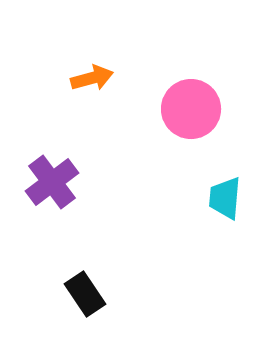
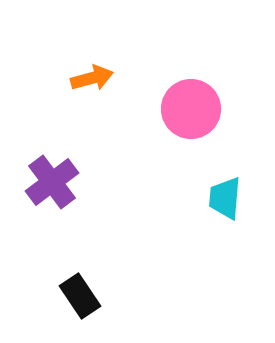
black rectangle: moved 5 px left, 2 px down
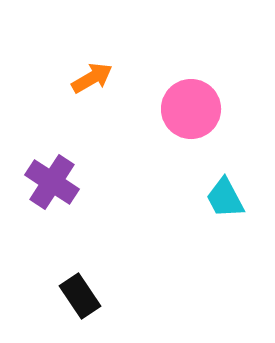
orange arrow: rotated 15 degrees counterclockwise
purple cross: rotated 20 degrees counterclockwise
cyan trapezoid: rotated 33 degrees counterclockwise
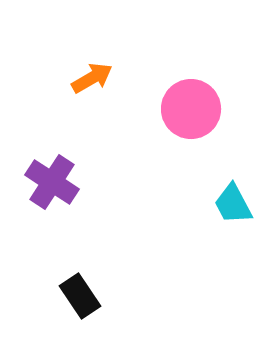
cyan trapezoid: moved 8 px right, 6 px down
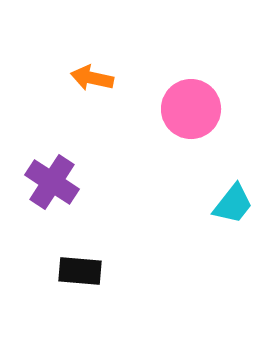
orange arrow: rotated 138 degrees counterclockwise
cyan trapezoid: rotated 114 degrees counterclockwise
black rectangle: moved 25 px up; rotated 51 degrees counterclockwise
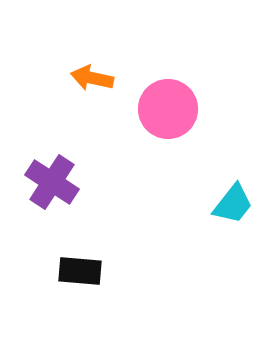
pink circle: moved 23 px left
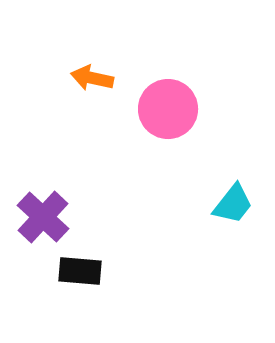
purple cross: moved 9 px left, 35 px down; rotated 10 degrees clockwise
